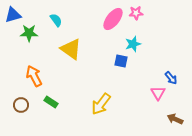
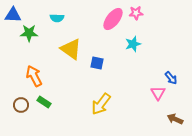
blue triangle: rotated 18 degrees clockwise
cyan semicircle: moved 1 px right, 2 px up; rotated 128 degrees clockwise
blue square: moved 24 px left, 2 px down
green rectangle: moved 7 px left
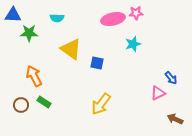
pink ellipse: rotated 40 degrees clockwise
pink triangle: rotated 35 degrees clockwise
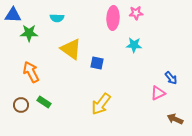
pink ellipse: moved 1 px up; rotated 75 degrees counterclockwise
cyan star: moved 1 px right, 1 px down; rotated 21 degrees clockwise
orange arrow: moved 3 px left, 4 px up
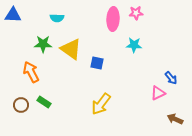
pink ellipse: moved 1 px down
green star: moved 14 px right, 11 px down
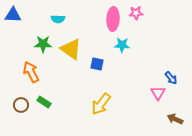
cyan semicircle: moved 1 px right, 1 px down
cyan star: moved 12 px left
blue square: moved 1 px down
pink triangle: rotated 35 degrees counterclockwise
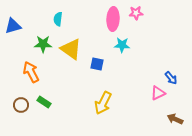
blue triangle: moved 11 px down; rotated 18 degrees counterclockwise
cyan semicircle: rotated 96 degrees clockwise
pink triangle: rotated 35 degrees clockwise
yellow arrow: moved 2 px right, 1 px up; rotated 10 degrees counterclockwise
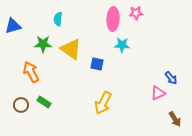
brown arrow: rotated 147 degrees counterclockwise
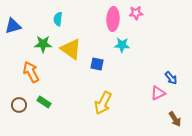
brown circle: moved 2 px left
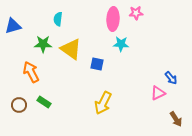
cyan star: moved 1 px left, 1 px up
brown arrow: moved 1 px right
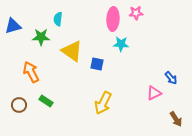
green star: moved 2 px left, 7 px up
yellow triangle: moved 1 px right, 2 px down
pink triangle: moved 4 px left
green rectangle: moved 2 px right, 1 px up
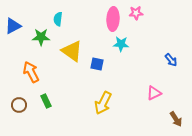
blue triangle: rotated 12 degrees counterclockwise
blue arrow: moved 18 px up
green rectangle: rotated 32 degrees clockwise
